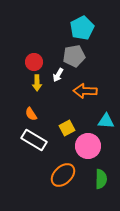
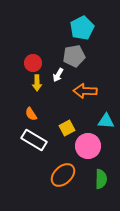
red circle: moved 1 px left, 1 px down
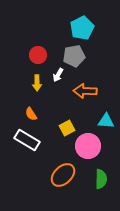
red circle: moved 5 px right, 8 px up
white rectangle: moved 7 px left
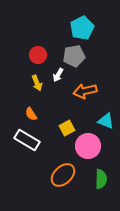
yellow arrow: rotated 21 degrees counterclockwise
orange arrow: rotated 15 degrees counterclockwise
cyan triangle: rotated 18 degrees clockwise
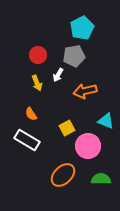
green semicircle: rotated 90 degrees counterclockwise
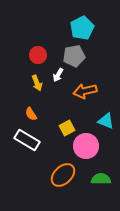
pink circle: moved 2 px left
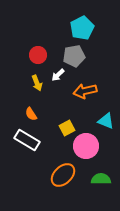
white arrow: rotated 16 degrees clockwise
